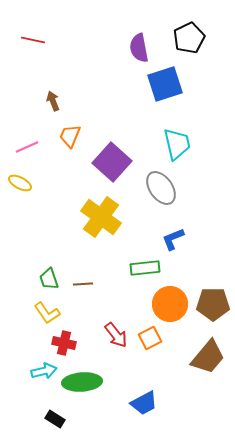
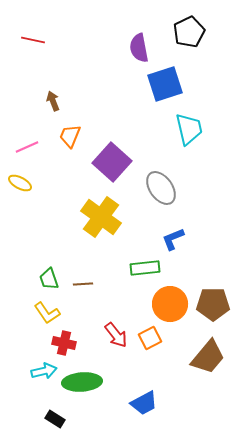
black pentagon: moved 6 px up
cyan trapezoid: moved 12 px right, 15 px up
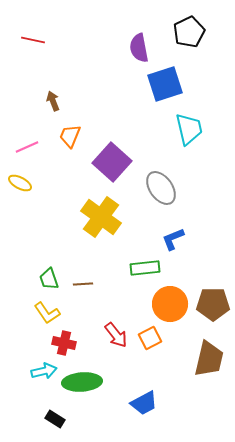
brown trapezoid: moved 1 px right, 2 px down; rotated 27 degrees counterclockwise
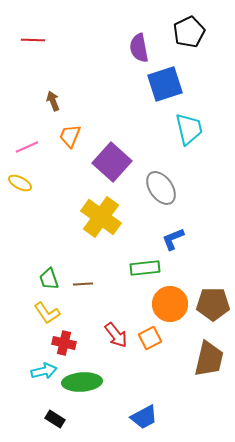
red line: rotated 10 degrees counterclockwise
blue trapezoid: moved 14 px down
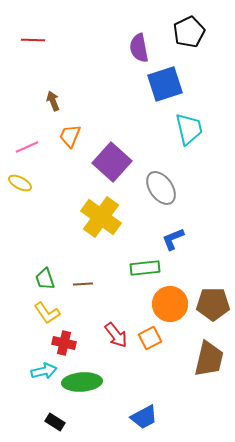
green trapezoid: moved 4 px left
black rectangle: moved 3 px down
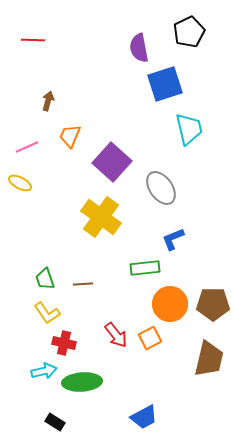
brown arrow: moved 5 px left; rotated 36 degrees clockwise
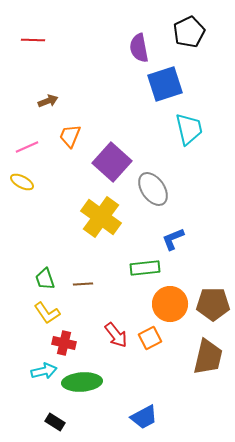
brown arrow: rotated 54 degrees clockwise
yellow ellipse: moved 2 px right, 1 px up
gray ellipse: moved 8 px left, 1 px down
brown trapezoid: moved 1 px left, 2 px up
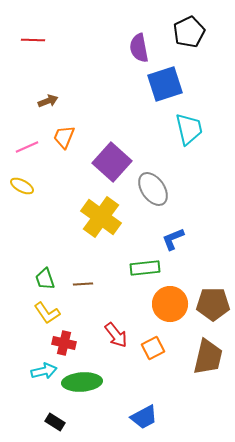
orange trapezoid: moved 6 px left, 1 px down
yellow ellipse: moved 4 px down
orange square: moved 3 px right, 10 px down
